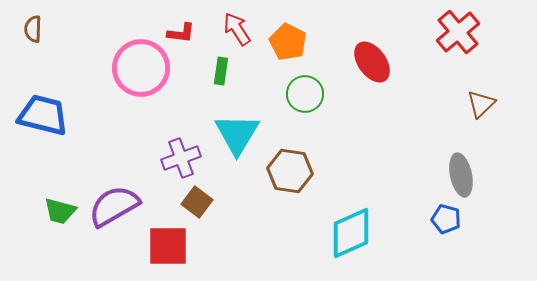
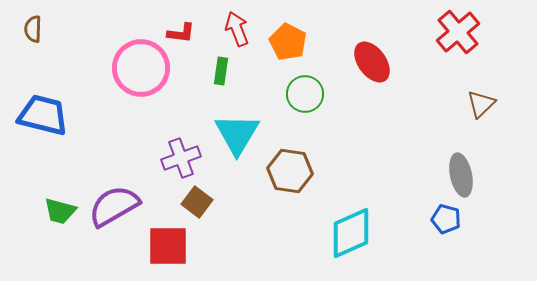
red arrow: rotated 12 degrees clockwise
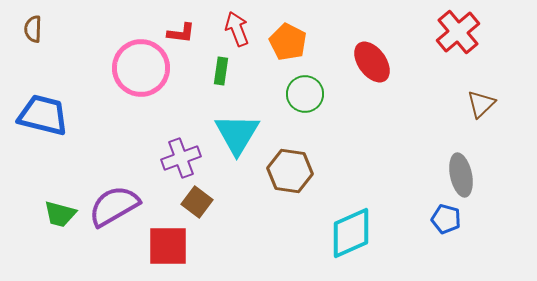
green trapezoid: moved 3 px down
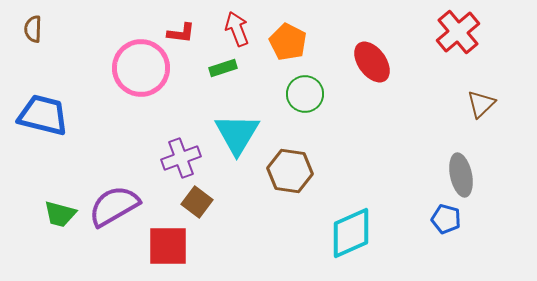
green rectangle: moved 2 px right, 3 px up; rotated 64 degrees clockwise
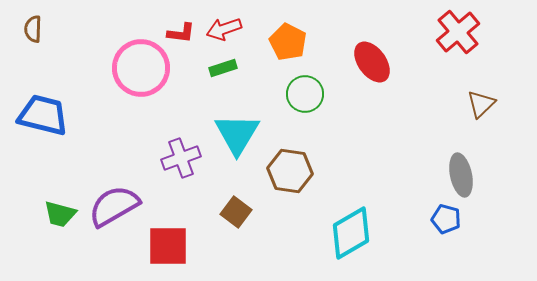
red arrow: moved 13 px left; rotated 88 degrees counterclockwise
brown square: moved 39 px right, 10 px down
cyan diamond: rotated 6 degrees counterclockwise
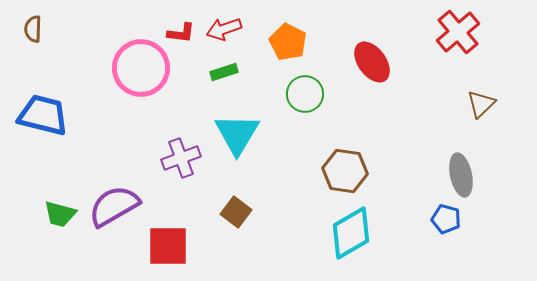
green rectangle: moved 1 px right, 4 px down
brown hexagon: moved 55 px right
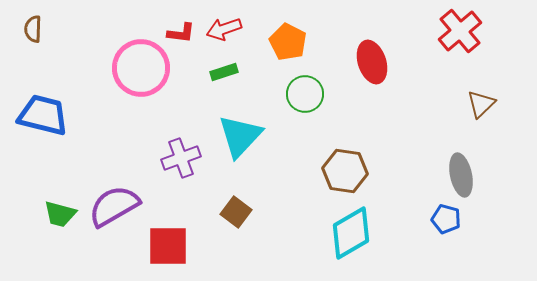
red cross: moved 2 px right, 1 px up
red ellipse: rotated 18 degrees clockwise
cyan triangle: moved 3 px right, 2 px down; rotated 12 degrees clockwise
